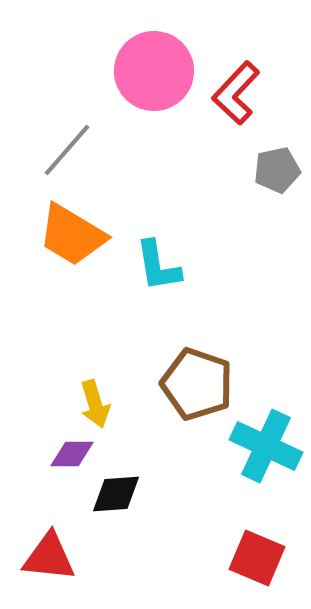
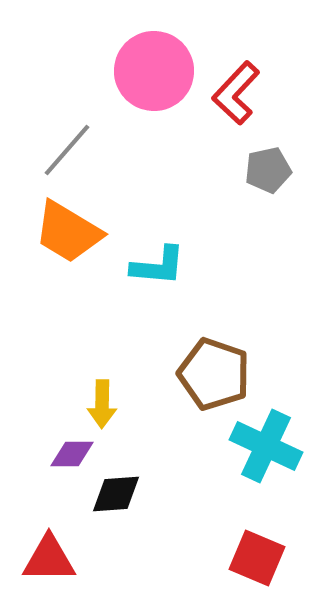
gray pentagon: moved 9 px left
orange trapezoid: moved 4 px left, 3 px up
cyan L-shape: rotated 76 degrees counterclockwise
brown pentagon: moved 17 px right, 10 px up
yellow arrow: moved 7 px right; rotated 18 degrees clockwise
red triangle: moved 2 px down; rotated 6 degrees counterclockwise
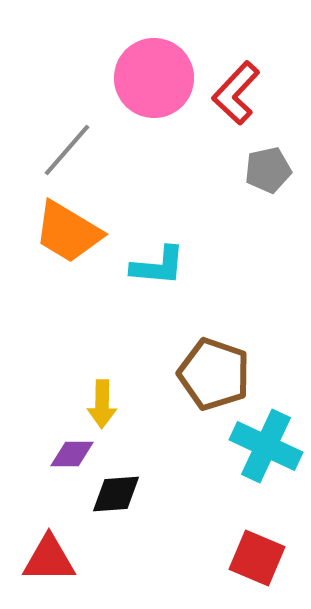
pink circle: moved 7 px down
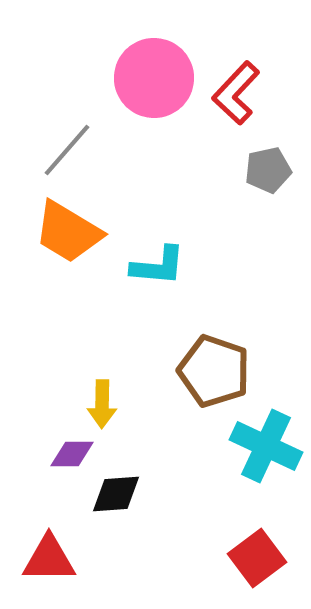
brown pentagon: moved 3 px up
red square: rotated 30 degrees clockwise
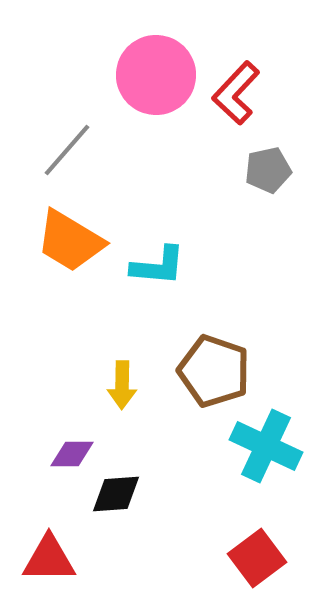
pink circle: moved 2 px right, 3 px up
orange trapezoid: moved 2 px right, 9 px down
yellow arrow: moved 20 px right, 19 px up
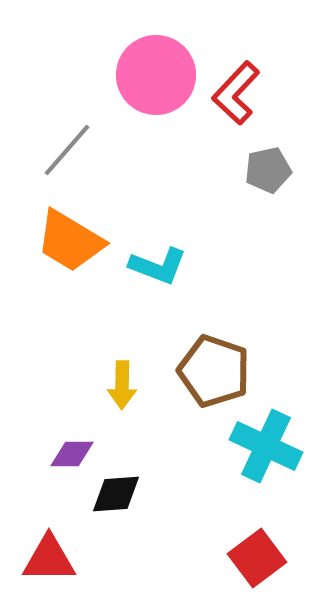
cyan L-shape: rotated 16 degrees clockwise
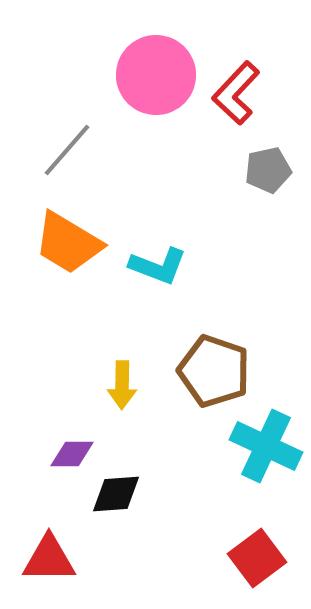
orange trapezoid: moved 2 px left, 2 px down
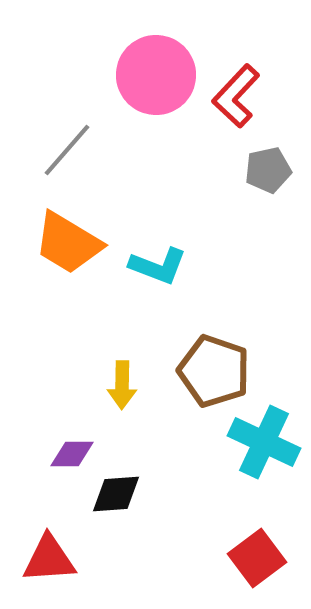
red L-shape: moved 3 px down
cyan cross: moved 2 px left, 4 px up
red triangle: rotated 4 degrees counterclockwise
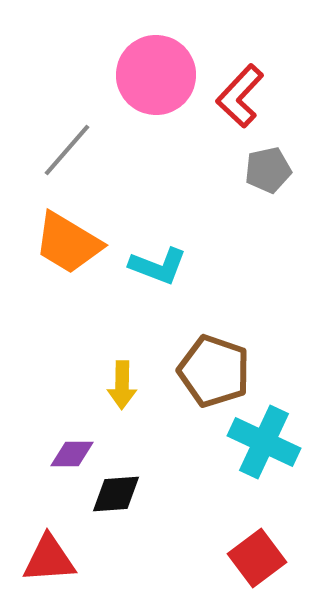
red L-shape: moved 4 px right
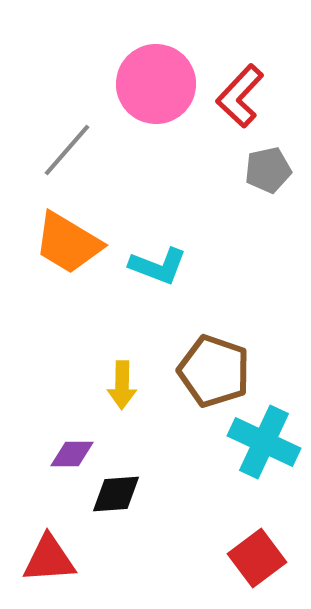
pink circle: moved 9 px down
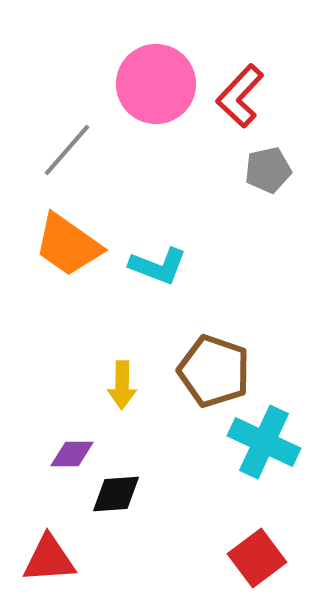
orange trapezoid: moved 2 px down; rotated 4 degrees clockwise
